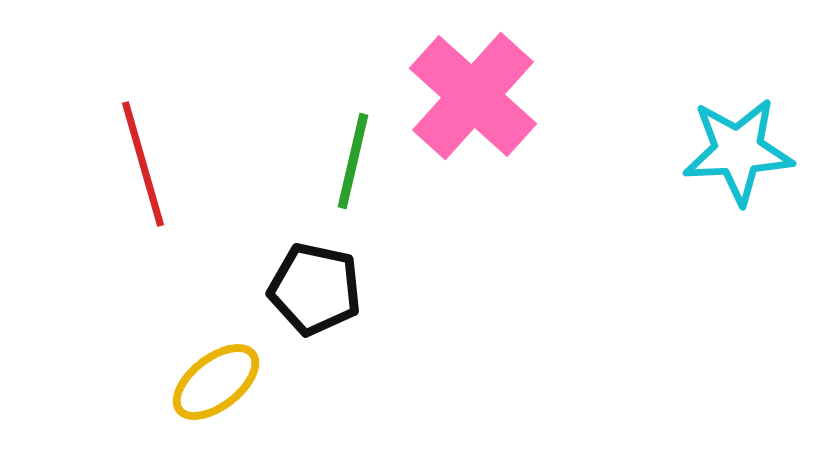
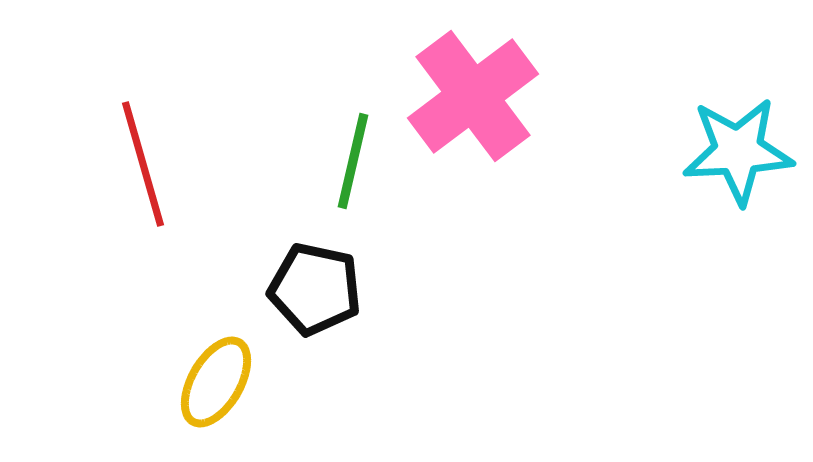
pink cross: rotated 11 degrees clockwise
yellow ellipse: rotated 22 degrees counterclockwise
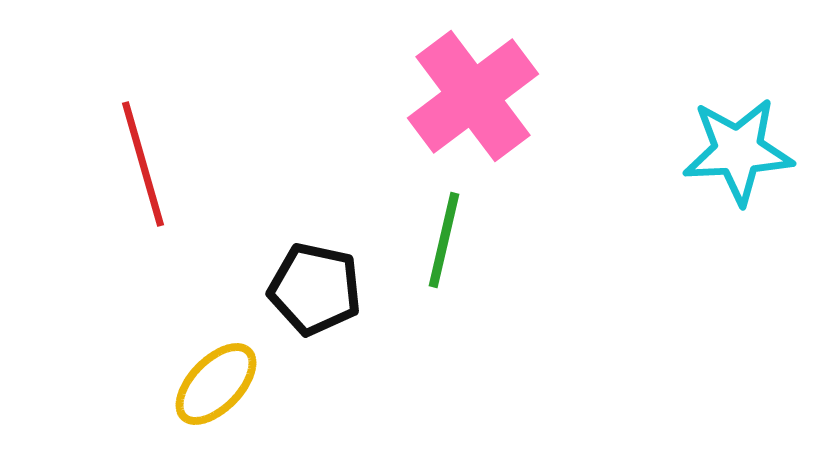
green line: moved 91 px right, 79 px down
yellow ellipse: moved 2 px down; rotated 14 degrees clockwise
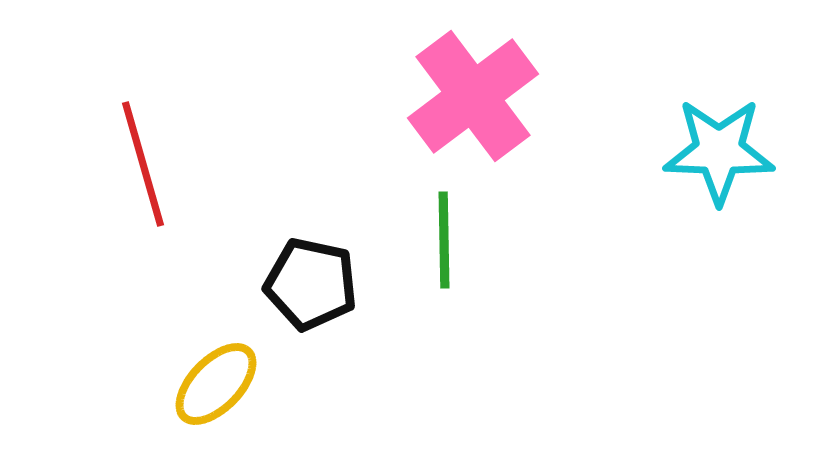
cyan star: moved 19 px left; rotated 5 degrees clockwise
green line: rotated 14 degrees counterclockwise
black pentagon: moved 4 px left, 5 px up
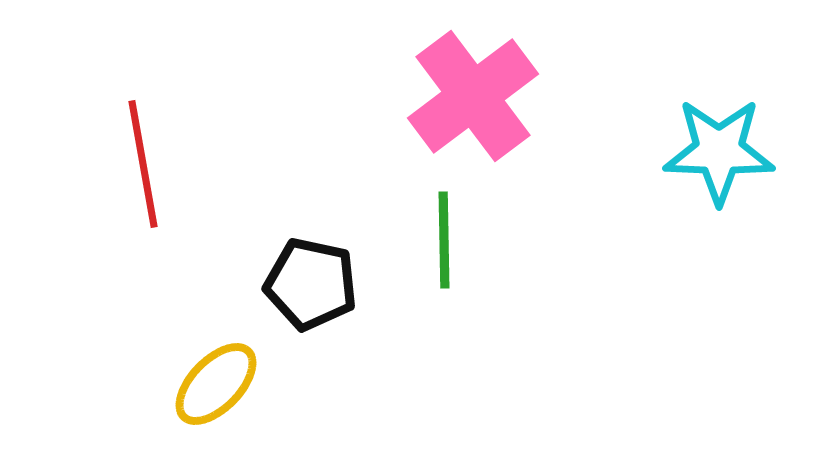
red line: rotated 6 degrees clockwise
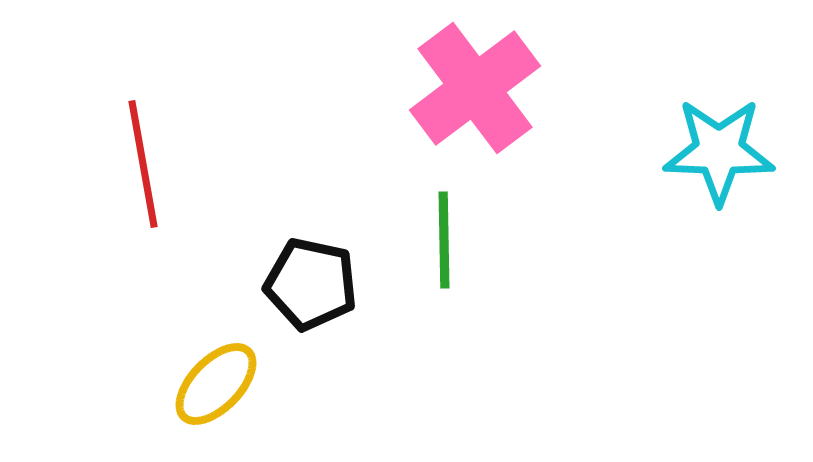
pink cross: moved 2 px right, 8 px up
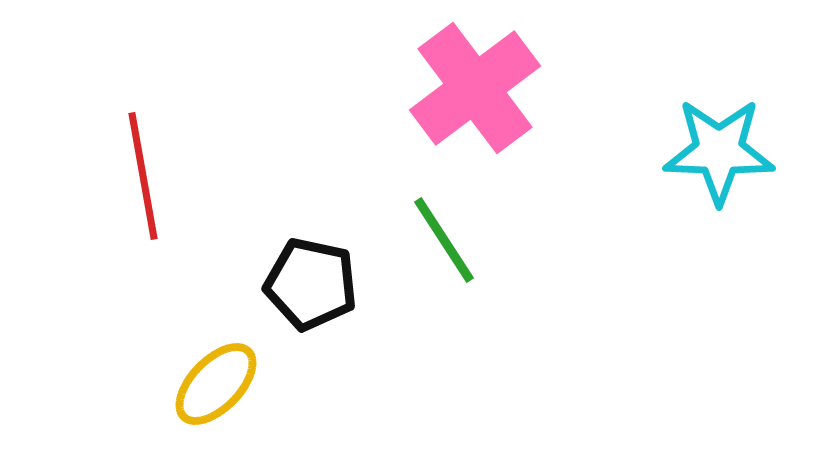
red line: moved 12 px down
green line: rotated 32 degrees counterclockwise
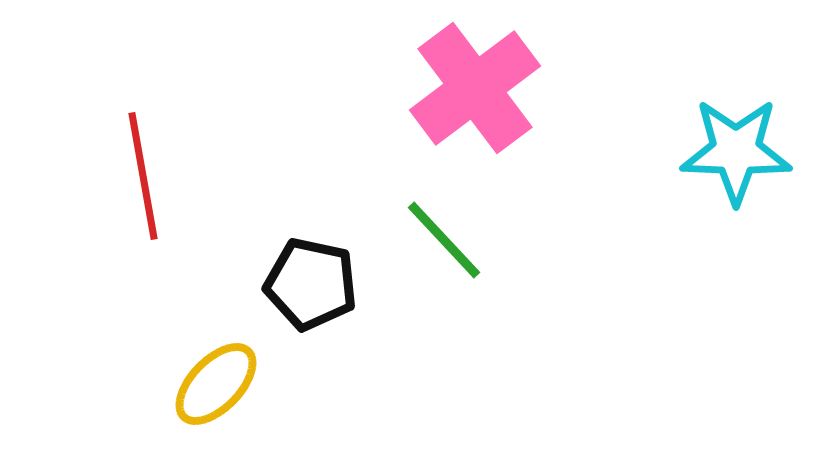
cyan star: moved 17 px right
green line: rotated 10 degrees counterclockwise
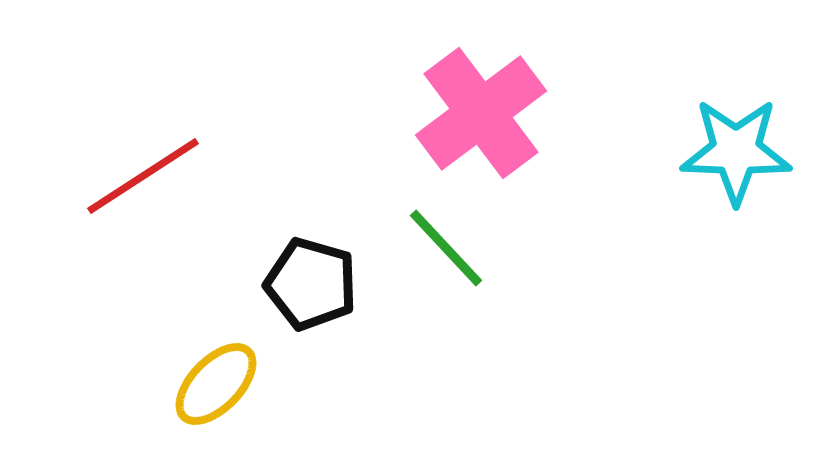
pink cross: moved 6 px right, 25 px down
red line: rotated 67 degrees clockwise
green line: moved 2 px right, 8 px down
black pentagon: rotated 4 degrees clockwise
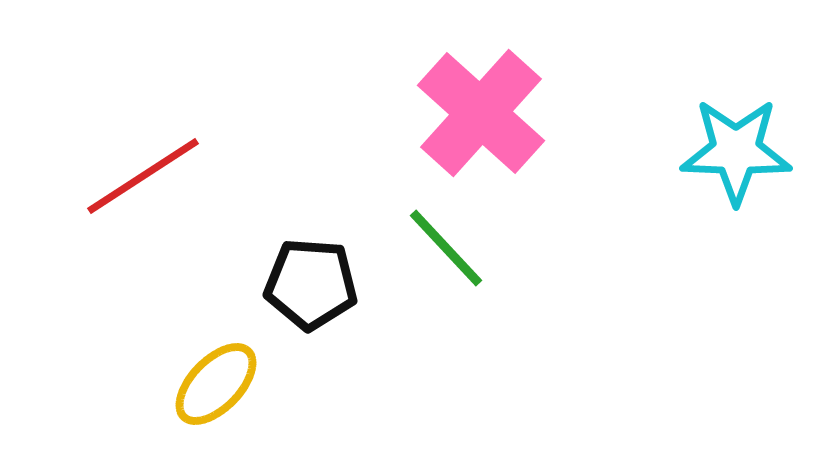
pink cross: rotated 11 degrees counterclockwise
black pentagon: rotated 12 degrees counterclockwise
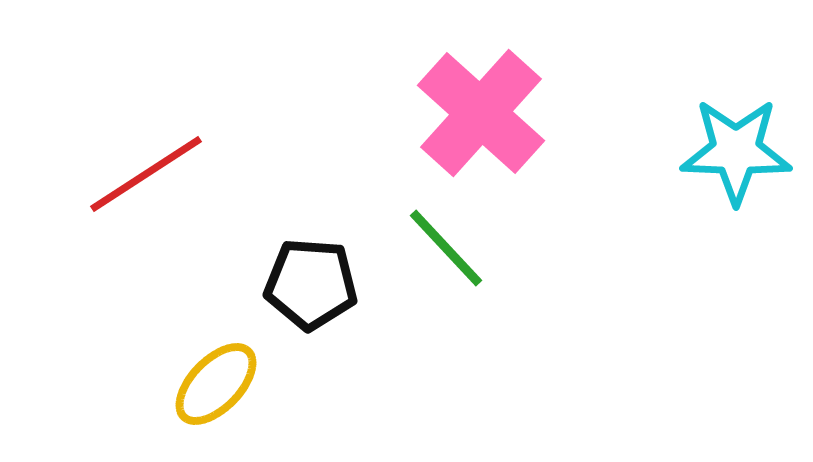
red line: moved 3 px right, 2 px up
